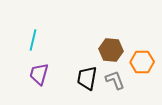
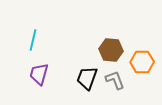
black trapezoid: rotated 10 degrees clockwise
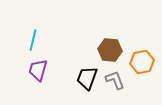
brown hexagon: moved 1 px left
orange hexagon: rotated 10 degrees counterclockwise
purple trapezoid: moved 1 px left, 4 px up
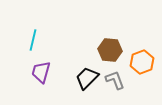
orange hexagon: rotated 10 degrees counterclockwise
purple trapezoid: moved 3 px right, 2 px down
black trapezoid: rotated 25 degrees clockwise
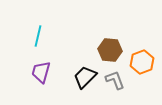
cyan line: moved 5 px right, 4 px up
black trapezoid: moved 2 px left, 1 px up
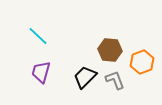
cyan line: rotated 60 degrees counterclockwise
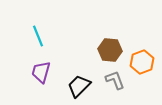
cyan line: rotated 25 degrees clockwise
black trapezoid: moved 6 px left, 9 px down
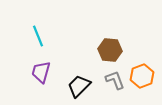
orange hexagon: moved 14 px down
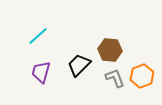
cyan line: rotated 70 degrees clockwise
gray L-shape: moved 2 px up
black trapezoid: moved 21 px up
